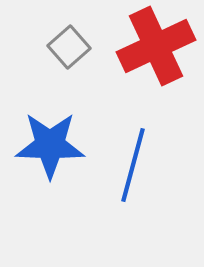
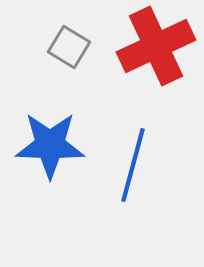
gray square: rotated 18 degrees counterclockwise
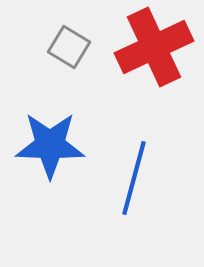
red cross: moved 2 px left, 1 px down
blue line: moved 1 px right, 13 px down
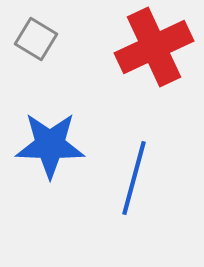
gray square: moved 33 px left, 8 px up
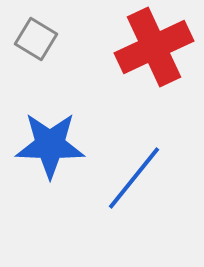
blue line: rotated 24 degrees clockwise
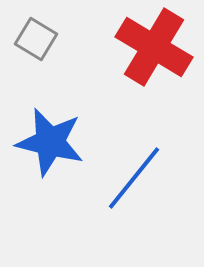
red cross: rotated 34 degrees counterclockwise
blue star: moved 3 px up; rotated 12 degrees clockwise
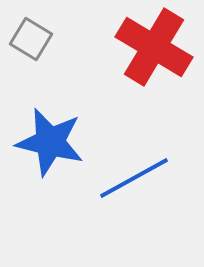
gray square: moved 5 px left
blue line: rotated 22 degrees clockwise
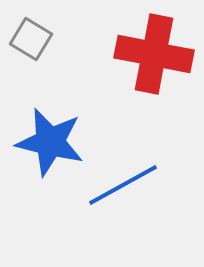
red cross: moved 7 px down; rotated 20 degrees counterclockwise
blue line: moved 11 px left, 7 px down
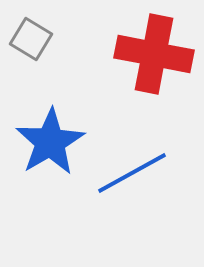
blue star: rotated 28 degrees clockwise
blue line: moved 9 px right, 12 px up
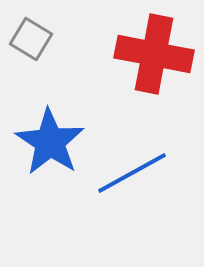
blue star: rotated 8 degrees counterclockwise
